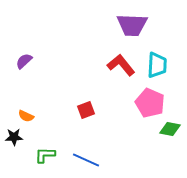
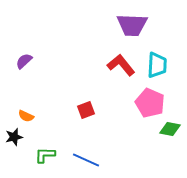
black star: rotated 12 degrees counterclockwise
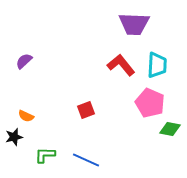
purple trapezoid: moved 2 px right, 1 px up
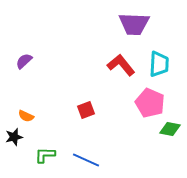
cyan trapezoid: moved 2 px right, 1 px up
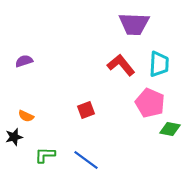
purple semicircle: rotated 24 degrees clockwise
blue line: rotated 12 degrees clockwise
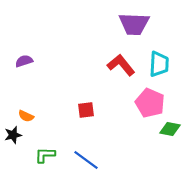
red square: rotated 12 degrees clockwise
black star: moved 1 px left, 2 px up
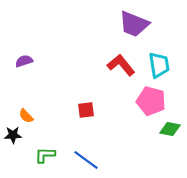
purple trapezoid: rotated 20 degrees clockwise
cyan trapezoid: moved 1 px down; rotated 12 degrees counterclockwise
pink pentagon: moved 1 px right, 2 px up; rotated 8 degrees counterclockwise
orange semicircle: rotated 21 degrees clockwise
black star: rotated 12 degrees clockwise
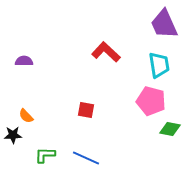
purple trapezoid: moved 30 px right; rotated 44 degrees clockwise
purple semicircle: rotated 18 degrees clockwise
red L-shape: moved 15 px left, 13 px up; rotated 8 degrees counterclockwise
red square: rotated 18 degrees clockwise
blue line: moved 2 px up; rotated 12 degrees counterclockwise
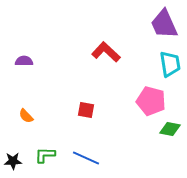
cyan trapezoid: moved 11 px right, 1 px up
black star: moved 26 px down
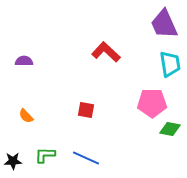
pink pentagon: moved 1 px right, 2 px down; rotated 16 degrees counterclockwise
